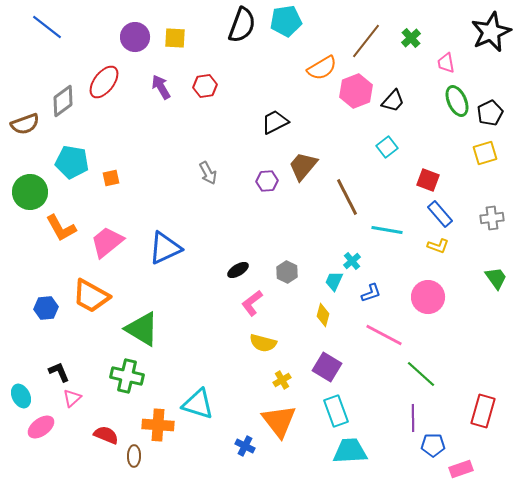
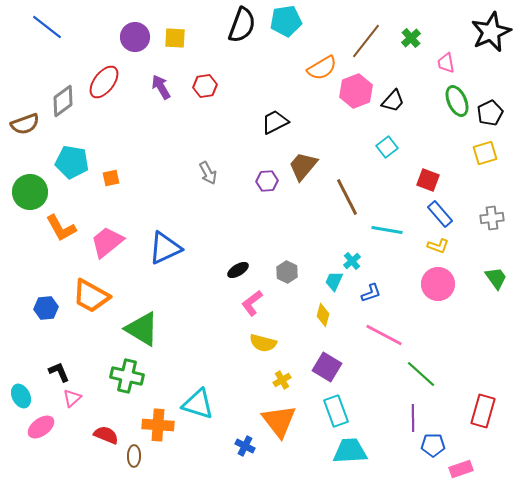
pink circle at (428, 297): moved 10 px right, 13 px up
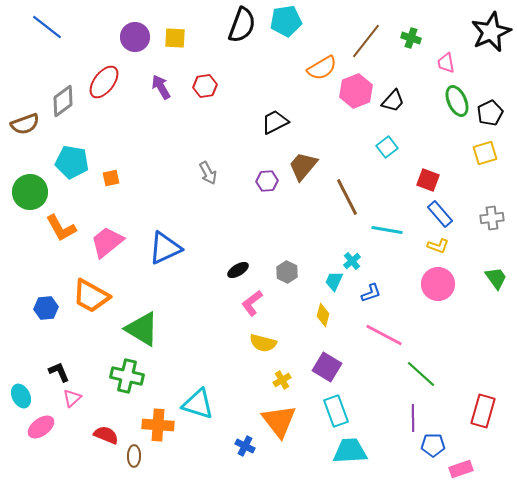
green cross at (411, 38): rotated 30 degrees counterclockwise
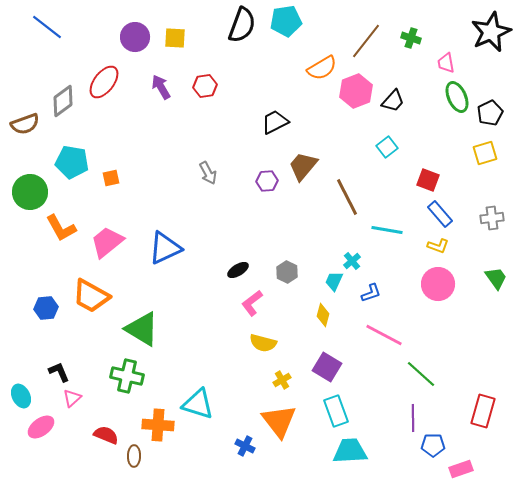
green ellipse at (457, 101): moved 4 px up
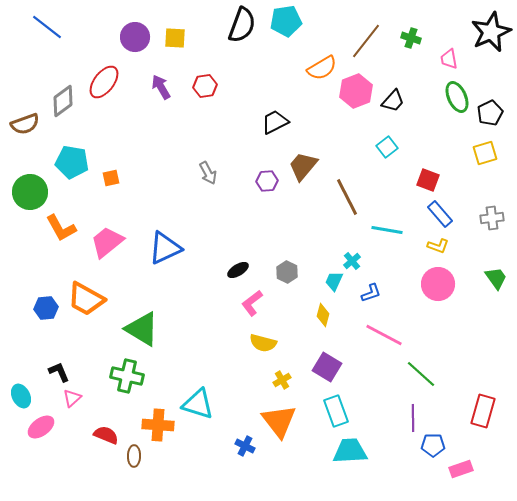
pink trapezoid at (446, 63): moved 3 px right, 4 px up
orange trapezoid at (91, 296): moved 5 px left, 3 px down
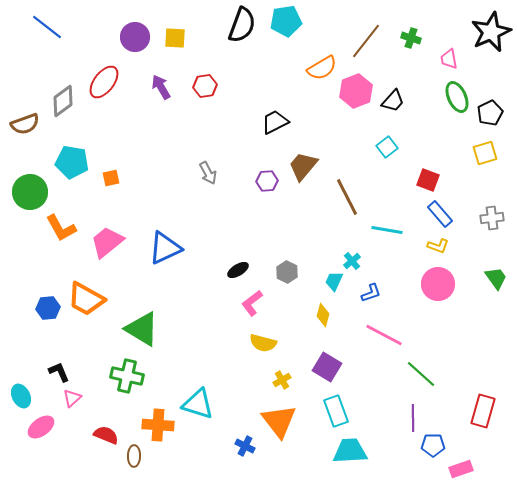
blue hexagon at (46, 308): moved 2 px right
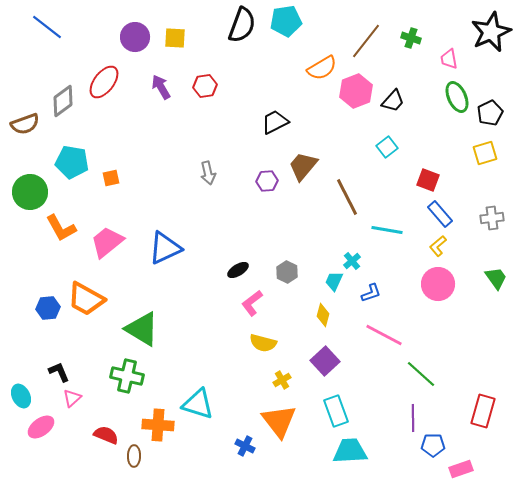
gray arrow at (208, 173): rotated 15 degrees clockwise
yellow L-shape at (438, 246): rotated 120 degrees clockwise
purple square at (327, 367): moved 2 px left, 6 px up; rotated 16 degrees clockwise
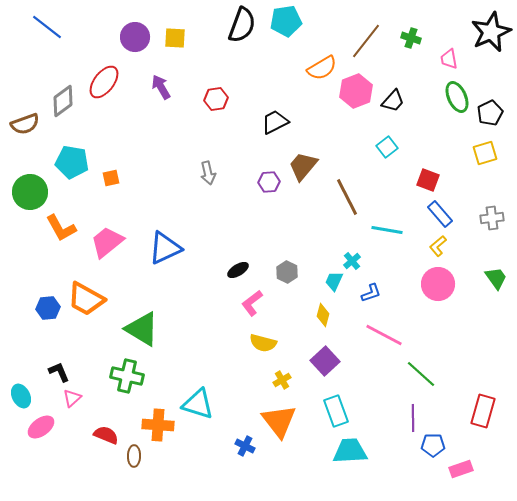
red hexagon at (205, 86): moved 11 px right, 13 px down
purple hexagon at (267, 181): moved 2 px right, 1 px down
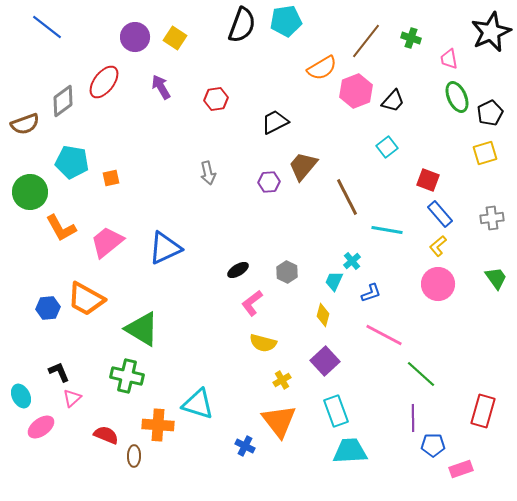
yellow square at (175, 38): rotated 30 degrees clockwise
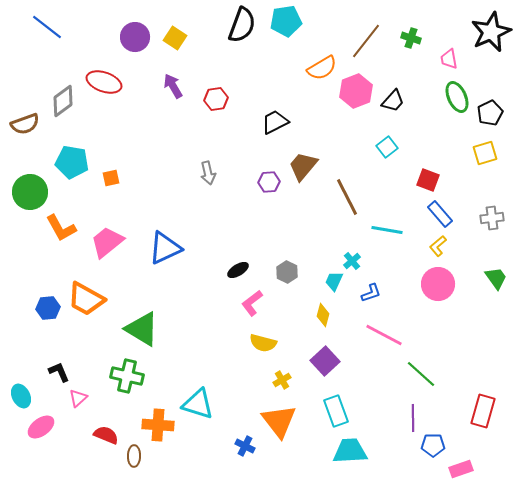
red ellipse at (104, 82): rotated 72 degrees clockwise
purple arrow at (161, 87): moved 12 px right, 1 px up
pink triangle at (72, 398): moved 6 px right
